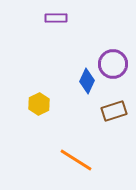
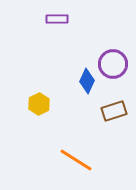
purple rectangle: moved 1 px right, 1 px down
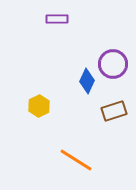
yellow hexagon: moved 2 px down
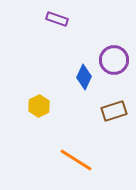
purple rectangle: rotated 20 degrees clockwise
purple circle: moved 1 px right, 4 px up
blue diamond: moved 3 px left, 4 px up
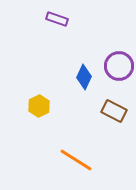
purple circle: moved 5 px right, 6 px down
brown rectangle: rotated 45 degrees clockwise
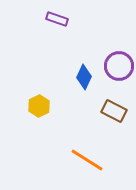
orange line: moved 11 px right
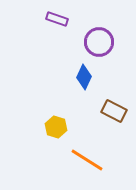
purple circle: moved 20 px left, 24 px up
yellow hexagon: moved 17 px right, 21 px down; rotated 15 degrees counterclockwise
